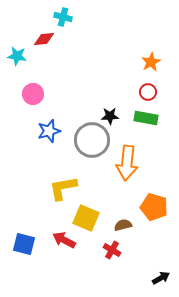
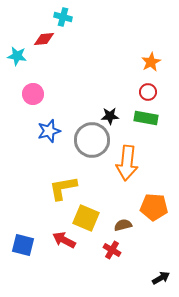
orange pentagon: rotated 12 degrees counterclockwise
blue square: moved 1 px left, 1 px down
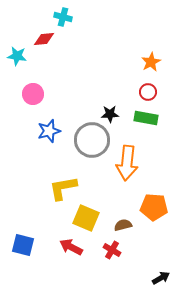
black star: moved 2 px up
red arrow: moved 7 px right, 7 px down
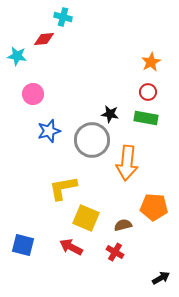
black star: rotated 12 degrees clockwise
red cross: moved 3 px right, 2 px down
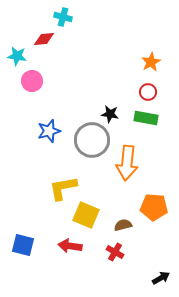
pink circle: moved 1 px left, 13 px up
yellow square: moved 3 px up
red arrow: moved 1 px left, 1 px up; rotated 20 degrees counterclockwise
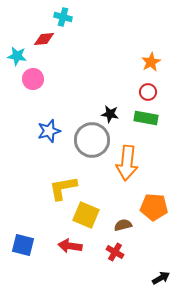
pink circle: moved 1 px right, 2 px up
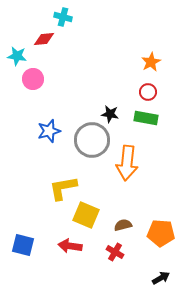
orange pentagon: moved 7 px right, 26 px down
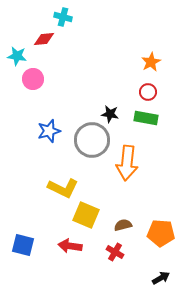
yellow L-shape: rotated 144 degrees counterclockwise
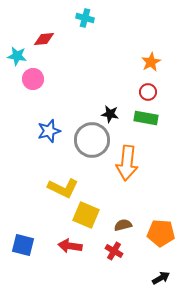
cyan cross: moved 22 px right, 1 px down
red cross: moved 1 px left, 1 px up
